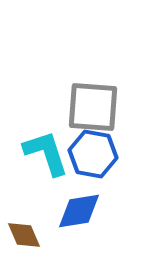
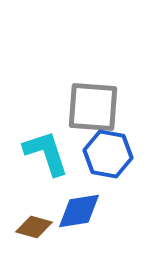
blue hexagon: moved 15 px right
brown diamond: moved 10 px right, 8 px up; rotated 51 degrees counterclockwise
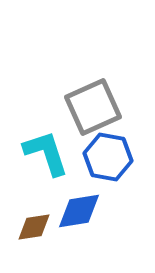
gray square: rotated 28 degrees counterclockwise
blue hexagon: moved 3 px down
brown diamond: rotated 24 degrees counterclockwise
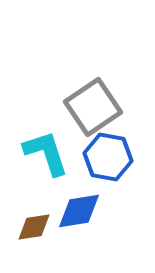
gray square: rotated 10 degrees counterclockwise
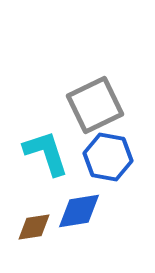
gray square: moved 2 px right, 2 px up; rotated 8 degrees clockwise
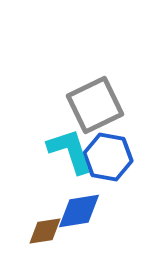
cyan L-shape: moved 24 px right, 2 px up
brown diamond: moved 11 px right, 4 px down
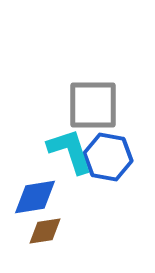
gray square: moved 2 px left; rotated 26 degrees clockwise
blue diamond: moved 44 px left, 14 px up
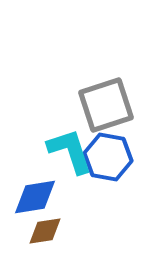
gray square: moved 13 px right; rotated 18 degrees counterclockwise
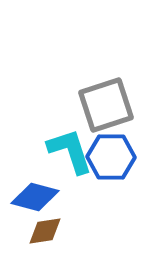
blue hexagon: moved 3 px right; rotated 9 degrees counterclockwise
blue diamond: rotated 24 degrees clockwise
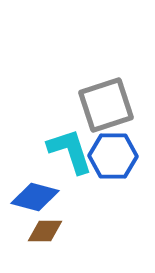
blue hexagon: moved 2 px right, 1 px up
brown diamond: rotated 9 degrees clockwise
